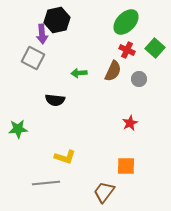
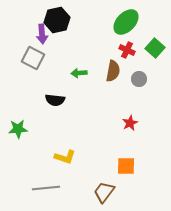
brown semicircle: rotated 15 degrees counterclockwise
gray line: moved 5 px down
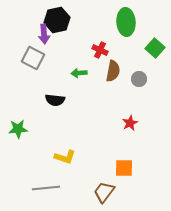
green ellipse: rotated 48 degrees counterclockwise
purple arrow: moved 2 px right
red cross: moved 27 px left
orange square: moved 2 px left, 2 px down
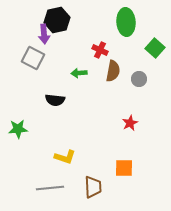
gray line: moved 4 px right
brown trapezoid: moved 11 px left, 5 px up; rotated 140 degrees clockwise
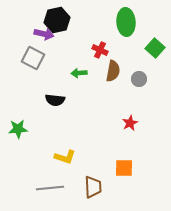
purple arrow: rotated 72 degrees counterclockwise
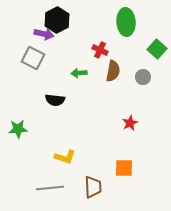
black hexagon: rotated 15 degrees counterclockwise
green square: moved 2 px right, 1 px down
gray circle: moved 4 px right, 2 px up
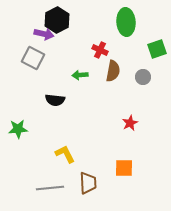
green square: rotated 30 degrees clockwise
green arrow: moved 1 px right, 2 px down
yellow L-shape: moved 3 px up; rotated 135 degrees counterclockwise
brown trapezoid: moved 5 px left, 4 px up
